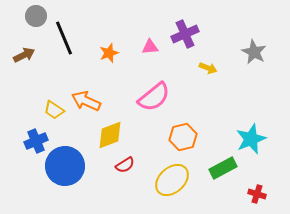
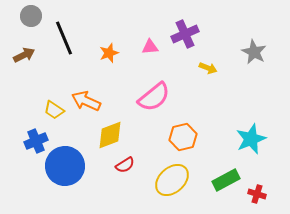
gray circle: moved 5 px left
green rectangle: moved 3 px right, 12 px down
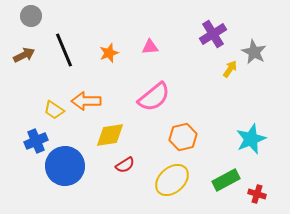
purple cross: moved 28 px right; rotated 8 degrees counterclockwise
black line: moved 12 px down
yellow arrow: moved 22 px right, 1 px down; rotated 78 degrees counterclockwise
orange arrow: rotated 24 degrees counterclockwise
yellow diamond: rotated 12 degrees clockwise
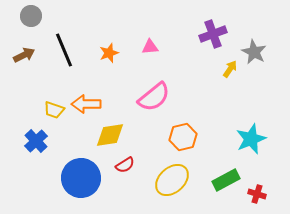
purple cross: rotated 12 degrees clockwise
orange arrow: moved 3 px down
yellow trapezoid: rotated 15 degrees counterclockwise
blue cross: rotated 20 degrees counterclockwise
blue circle: moved 16 px right, 12 px down
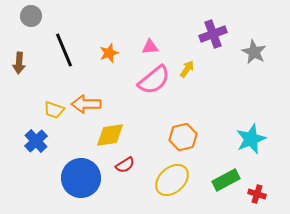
brown arrow: moved 5 px left, 8 px down; rotated 120 degrees clockwise
yellow arrow: moved 43 px left
pink semicircle: moved 17 px up
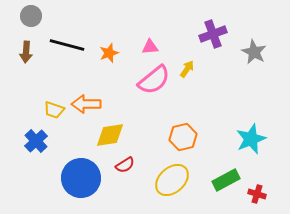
black line: moved 3 px right, 5 px up; rotated 52 degrees counterclockwise
brown arrow: moved 7 px right, 11 px up
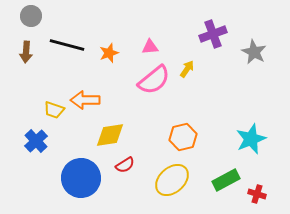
orange arrow: moved 1 px left, 4 px up
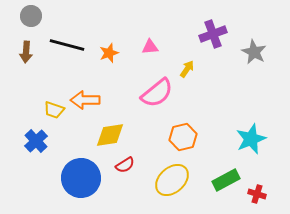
pink semicircle: moved 3 px right, 13 px down
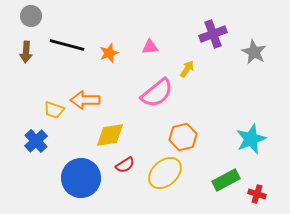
yellow ellipse: moved 7 px left, 7 px up
